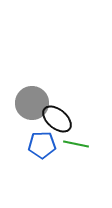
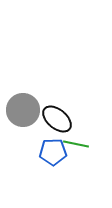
gray circle: moved 9 px left, 7 px down
blue pentagon: moved 11 px right, 7 px down
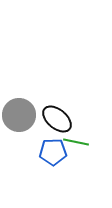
gray circle: moved 4 px left, 5 px down
green line: moved 2 px up
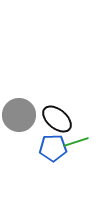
green line: rotated 30 degrees counterclockwise
blue pentagon: moved 4 px up
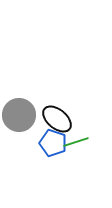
blue pentagon: moved 5 px up; rotated 20 degrees clockwise
